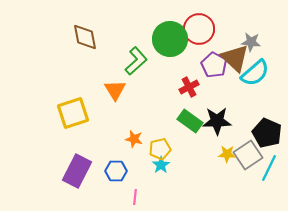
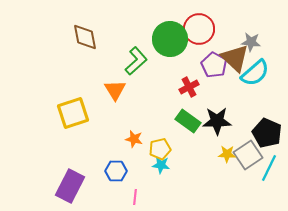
green rectangle: moved 2 px left
cyan star: rotated 30 degrees counterclockwise
purple rectangle: moved 7 px left, 15 px down
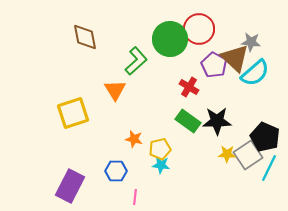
red cross: rotated 30 degrees counterclockwise
black pentagon: moved 2 px left, 4 px down
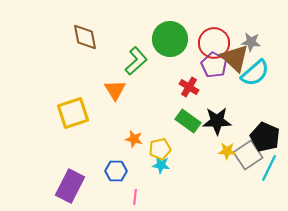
red circle: moved 15 px right, 14 px down
yellow star: moved 3 px up
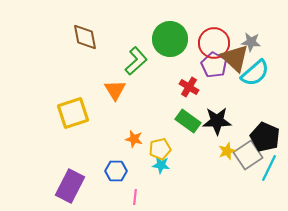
yellow star: rotated 24 degrees counterclockwise
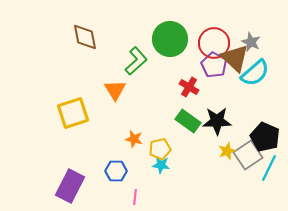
gray star: rotated 18 degrees clockwise
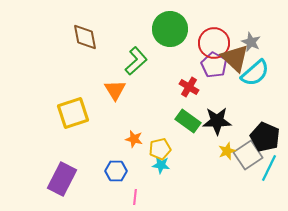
green circle: moved 10 px up
purple rectangle: moved 8 px left, 7 px up
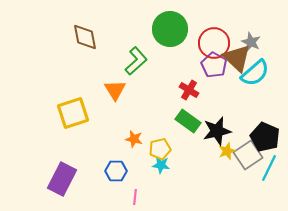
brown triangle: moved 2 px right
red cross: moved 3 px down
black star: moved 10 px down; rotated 12 degrees counterclockwise
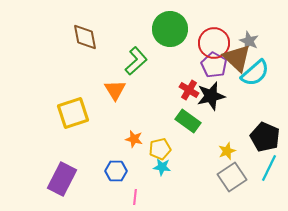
gray star: moved 2 px left, 1 px up
black star: moved 6 px left, 35 px up
gray square: moved 16 px left, 22 px down
cyan star: moved 1 px right, 2 px down
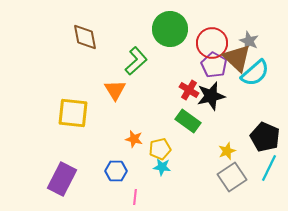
red circle: moved 2 px left
yellow square: rotated 24 degrees clockwise
